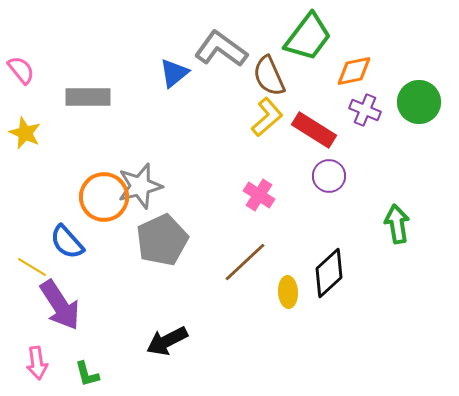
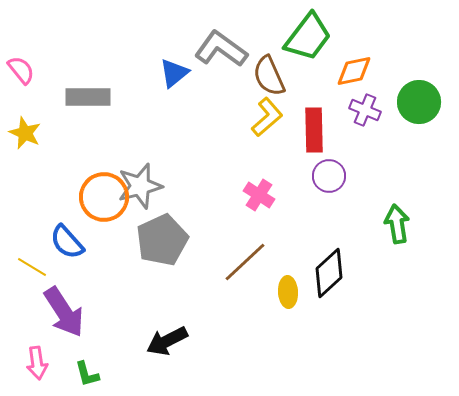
red rectangle: rotated 57 degrees clockwise
purple arrow: moved 4 px right, 7 px down
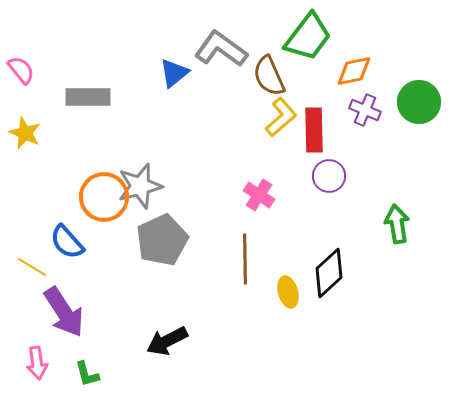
yellow L-shape: moved 14 px right
brown line: moved 3 px up; rotated 48 degrees counterclockwise
yellow ellipse: rotated 12 degrees counterclockwise
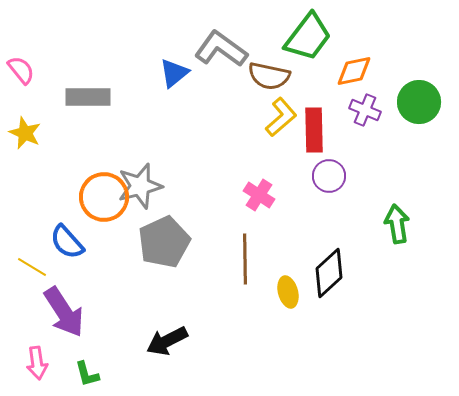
brown semicircle: rotated 54 degrees counterclockwise
gray pentagon: moved 2 px right, 2 px down
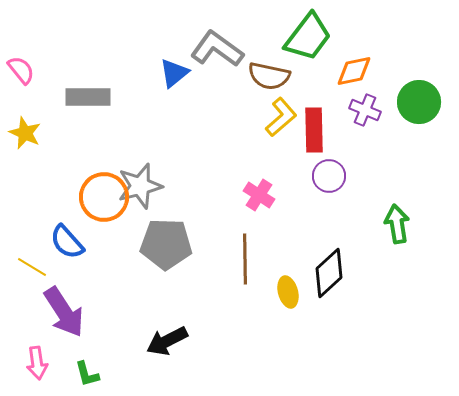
gray L-shape: moved 4 px left
gray pentagon: moved 2 px right, 2 px down; rotated 27 degrees clockwise
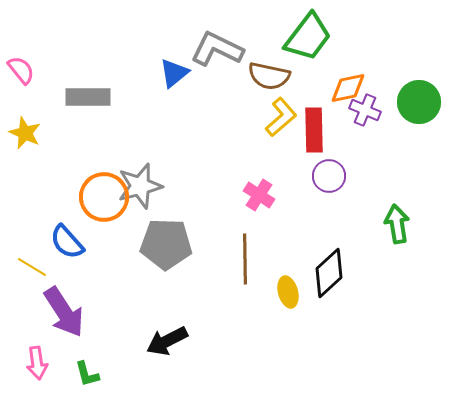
gray L-shape: rotated 10 degrees counterclockwise
orange diamond: moved 6 px left, 17 px down
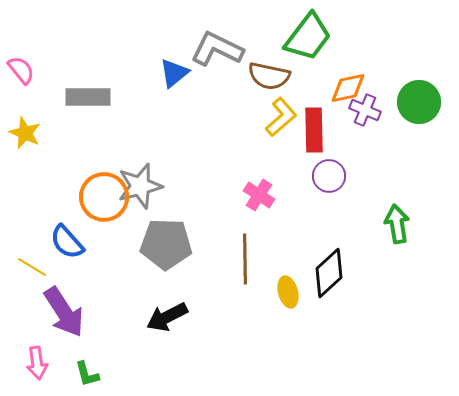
black arrow: moved 24 px up
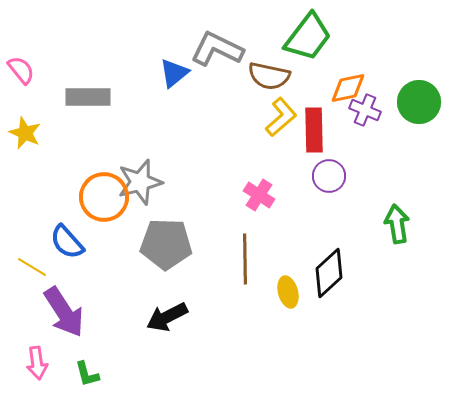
gray star: moved 4 px up
